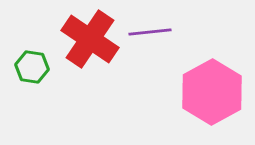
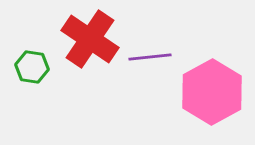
purple line: moved 25 px down
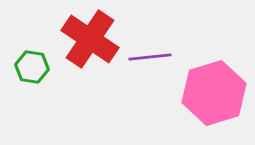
pink hexagon: moved 2 px right, 1 px down; rotated 12 degrees clockwise
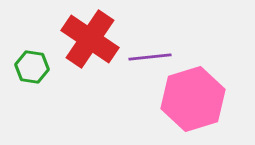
pink hexagon: moved 21 px left, 6 px down
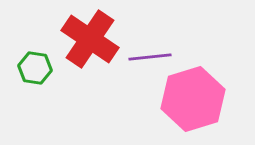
green hexagon: moved 3 px right, 1 px down
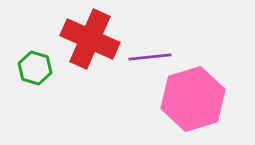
red cross: rotated 10 degrees counterclockwise
green hexagon: rotated 8 degrees clockwise
